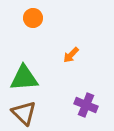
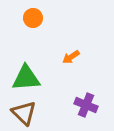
orange arrow: moved 2 px down; rotated 12 degrees clockwise
green triangle: moved 2 px right
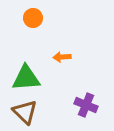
orange arrow: moved 9 px left; rotated 30 degrees clockwise
brown triangle: moved 1 px right, 1 px up
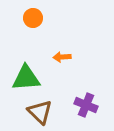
brown triangle: moved 15 px right
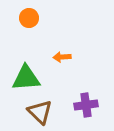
orange circle: moved 4 px left
purple cross: rotated 30 degrees counterclockwise
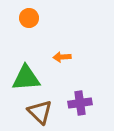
purple cross: moved 6 px left, 2 px up
